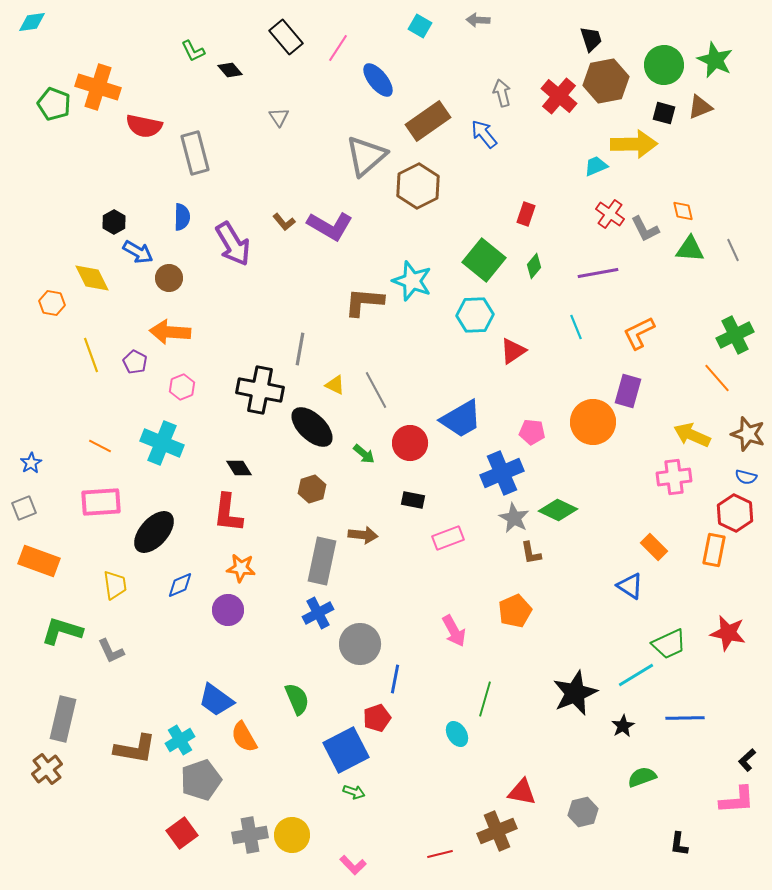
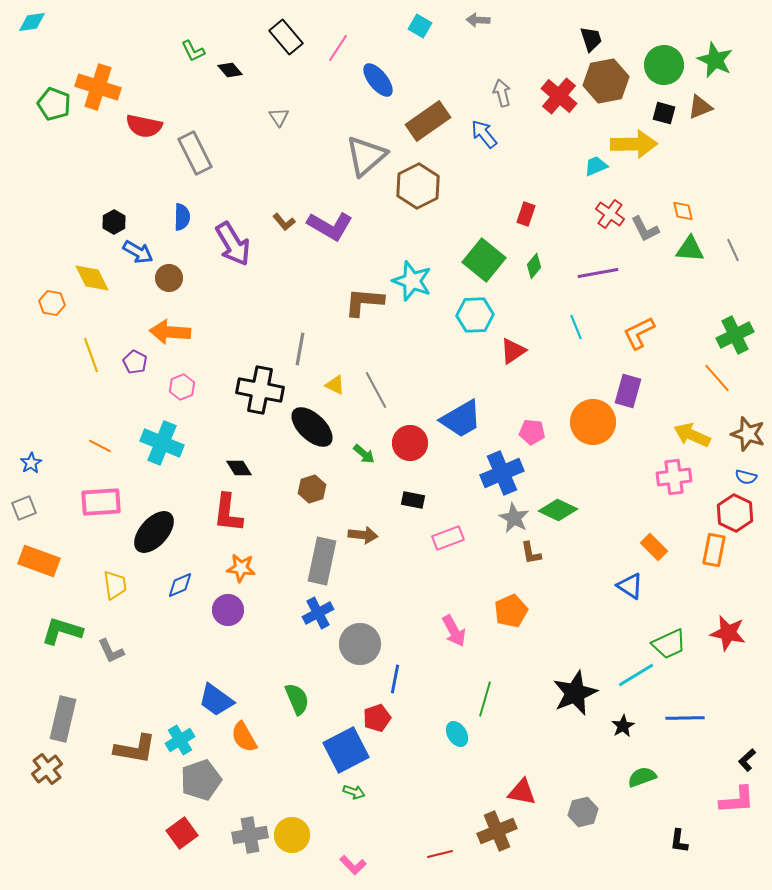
gray rectangle at (195, 153): rotated 12 degrees counterclockwise
orange pentagon at (515, 611): moved 4 px left
black L-shape at (679, 844): moved 3 px up
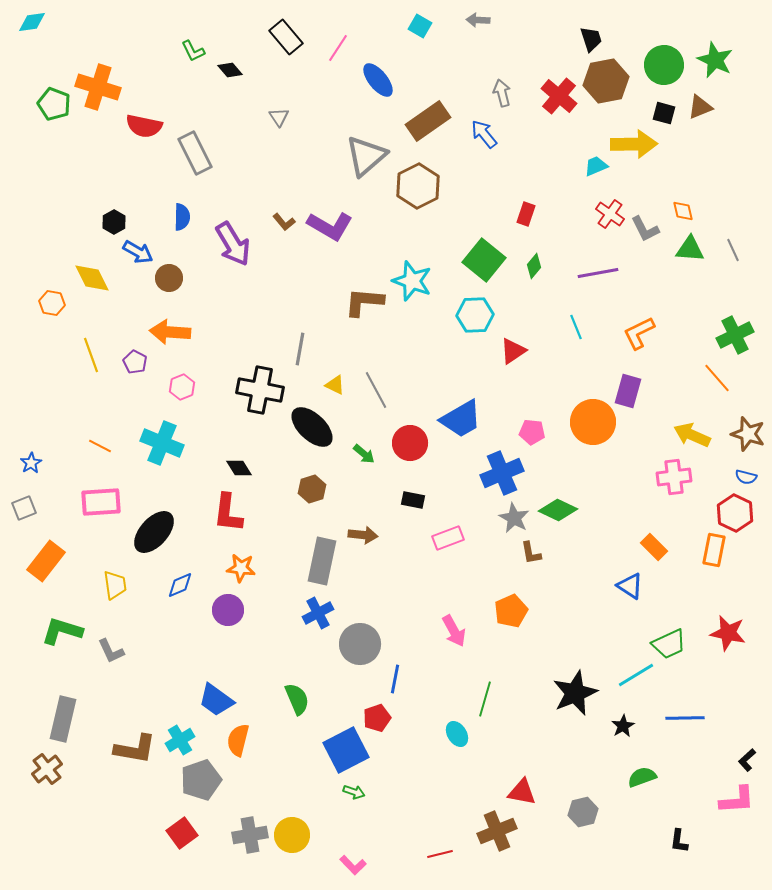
orange rectangle at (39, 561): moved 7 px right; rotated 72 degrees counterclockwise
orange semicircle at (244, 737): moved 6 px left, 3 px down; rotated 44 degrees clockwise
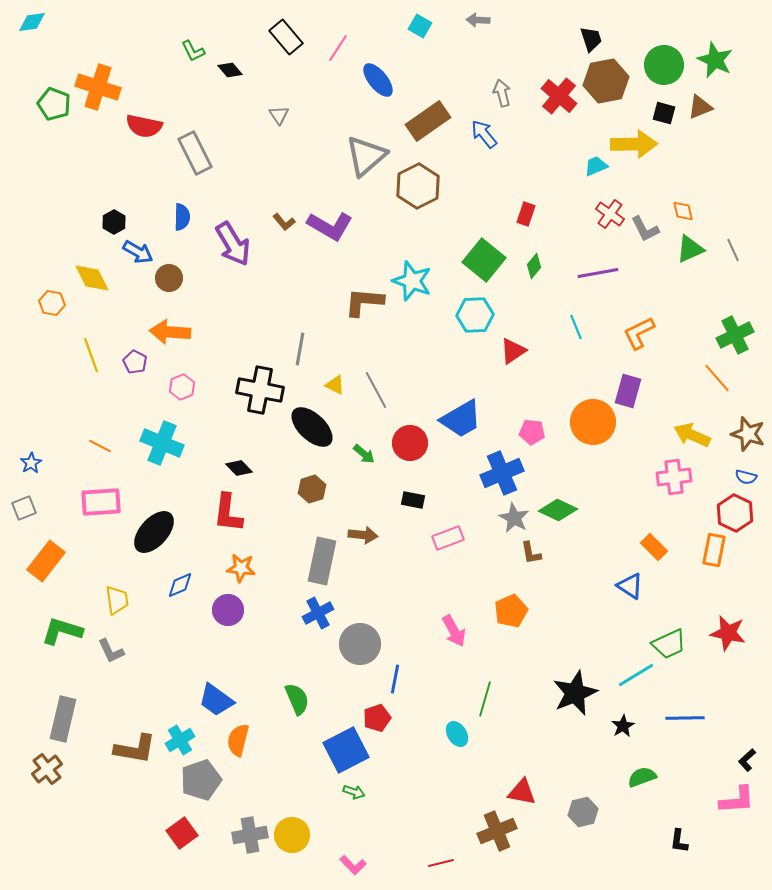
gray triangle at (279, 117): moved 2 px up
green triangle at (690, 249): rotated 28 degrees counterclockwise
black diamond at (239, 468): rotated 12 degrees counterclockwise
yellow trapezoid at (115, 585): moved 2 px right, 15 px down
red line at (440, 854): moved 1 px right, 9 px down
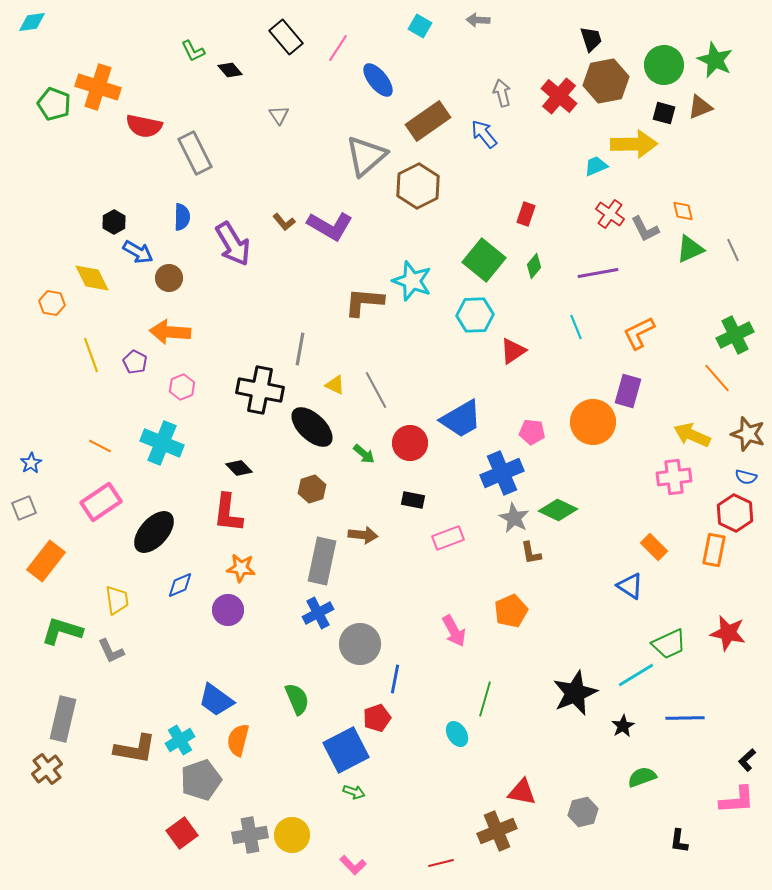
pink rectangle at (101, 502): rotated 30 degrees counterclockwise
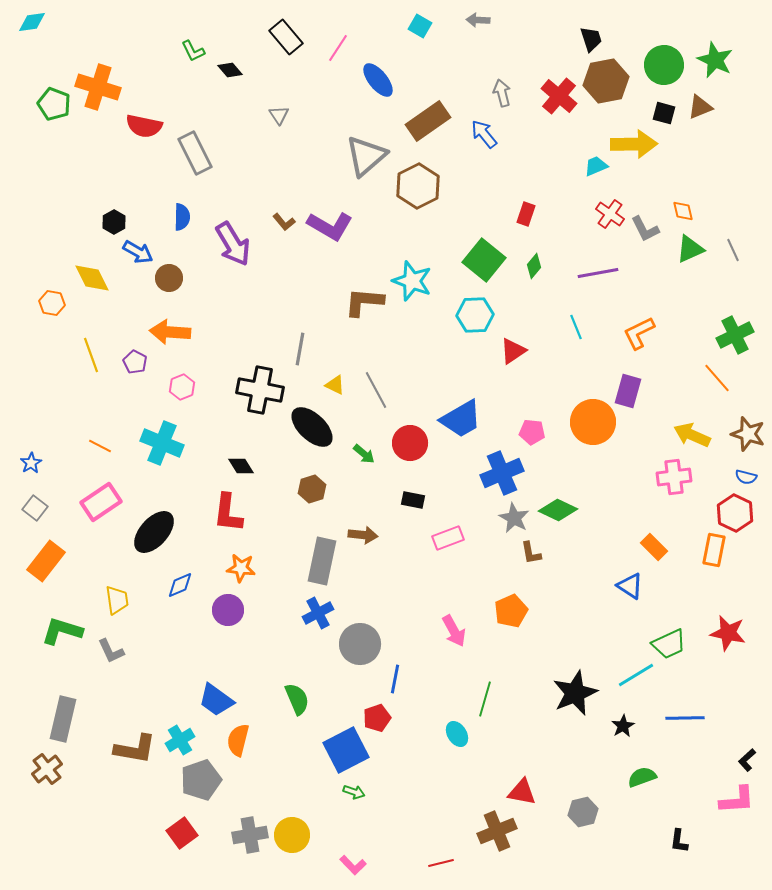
black diamond at (239, 468): moved 2 px right, 2 px up; rotated 12 degrees clockwise
gray square at (24, 508): moved 11 px right; rotated 30 degrees counterclockwise
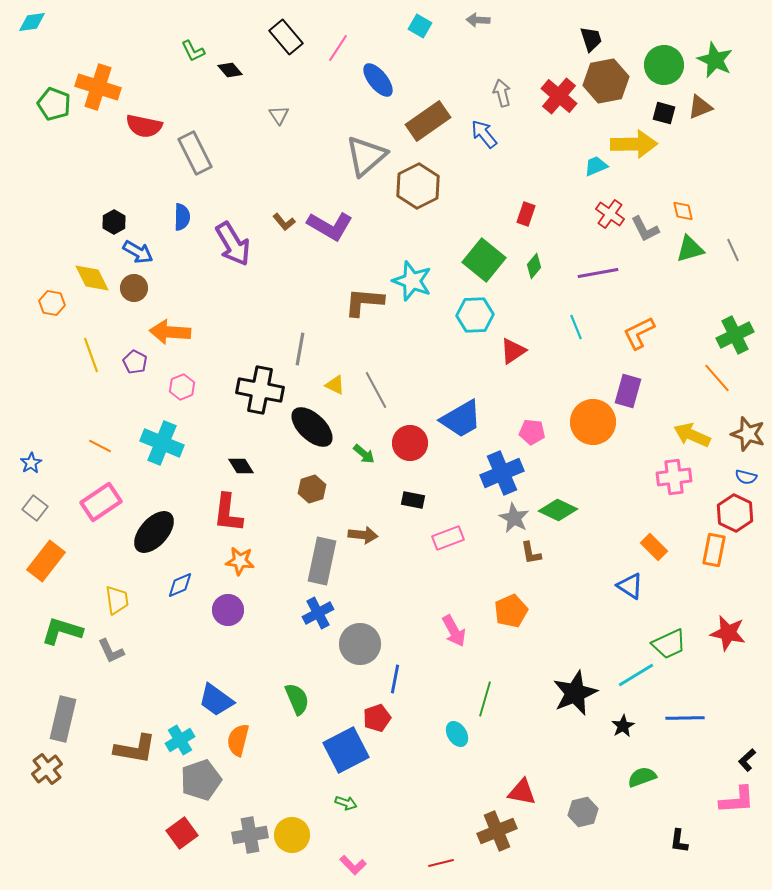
green triangle at (690, 249): rotated 8 degrees clockwise
brown circle at (169, 278): moved 35 px left, 10 px down
orange star at (241, 568): moved 1 px left, 7 px up
green arrow at (354, 792): moved 8 px left, 11 px down
